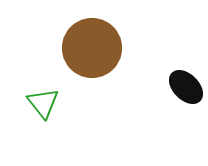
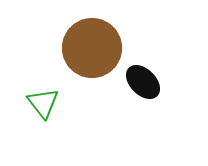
black ellipse: moved 43 px left, 5 px up
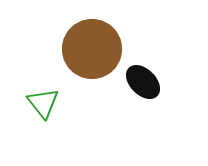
brown circle: moved 1 px down
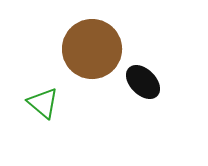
green triangle: rotated 12 degrees counterclockwise
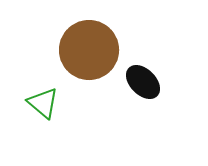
brown circle: moved 3 px left, 1 px down
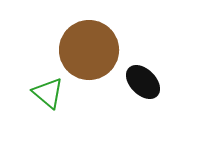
green triangle: moved 5 px right, 10 px up
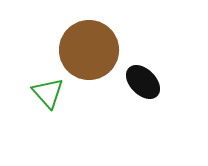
green triangle: rotated 8 degrees clockwise
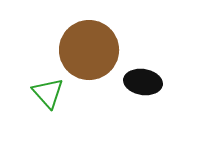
black ellipse: rotated 36 degrees counterclockwise
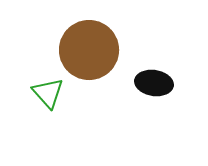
black ellipse: moved 11 px right, 1 px down
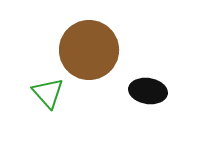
black ellipse: moved 6 px left, 8 px down
